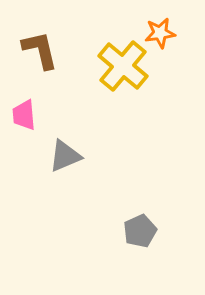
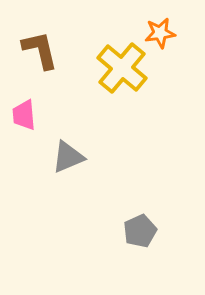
yellow cross: moved 1 px left, 2 px down
gray triangle: moved 3 px right, 1 px down
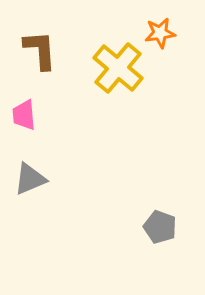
brown L-shape: rotated 9 degrees clockwise
yellow cross: moved 4 px left
gray triangle: moved 38 px left, 22 px down
gray pentagon: moved 20 px right, 4 px up; rotated 28 degrees counterclockwise
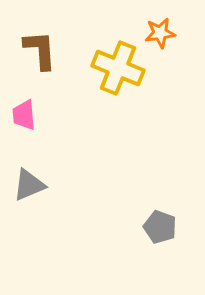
yellow cross: rotated 18 degrees counterclockwise
gray triangle: moved 1 px left, 6 px down
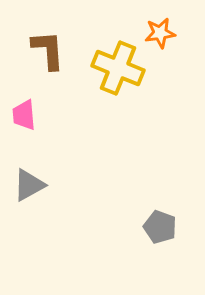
brown L-shape: moved 8 px right
gray triangle: rotated 6 degrees counterclockwise
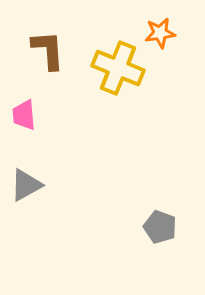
gray triangle: moved 3 px left
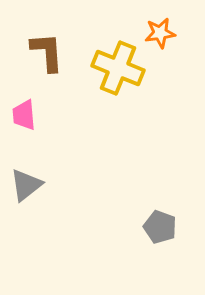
brown L-shape: moved 1 px left, 2 px down
gray triangle: rotated 9 degrees counterclockwise
